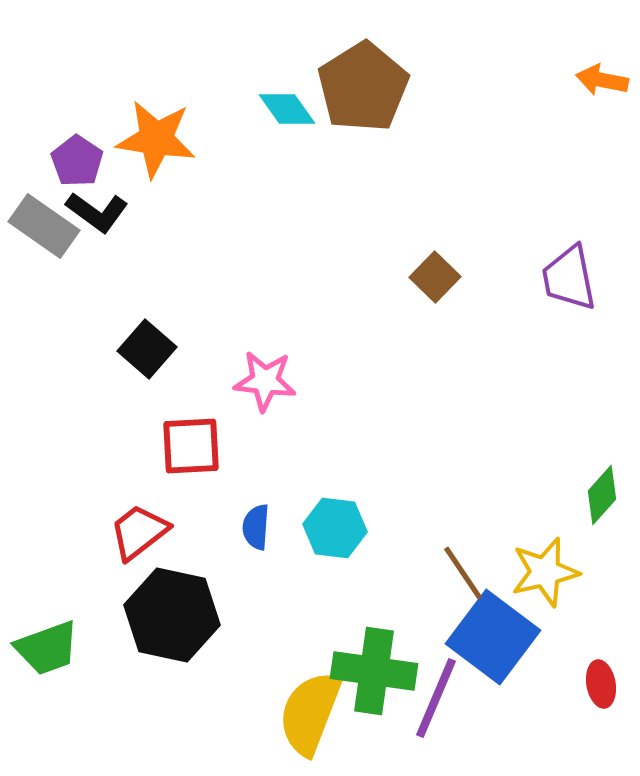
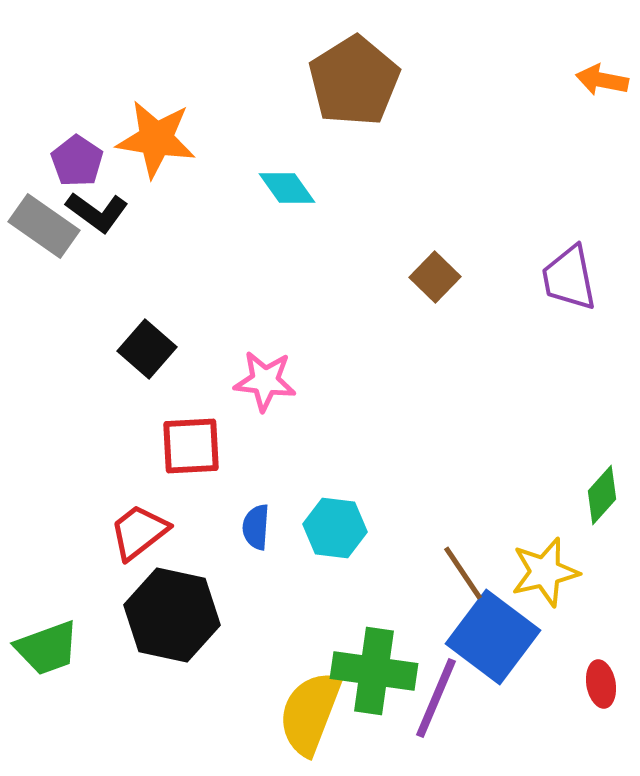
brown pentagon: moved 9 px left, 6 px up
cyan diamond: moved 79 px down
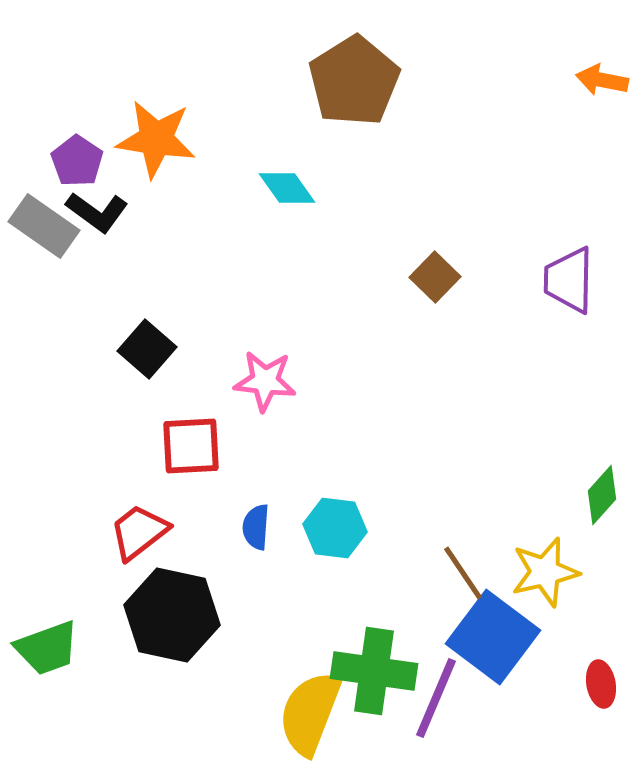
purple trapezoid: moved 2 px down; rotated 12 degrees clockwise
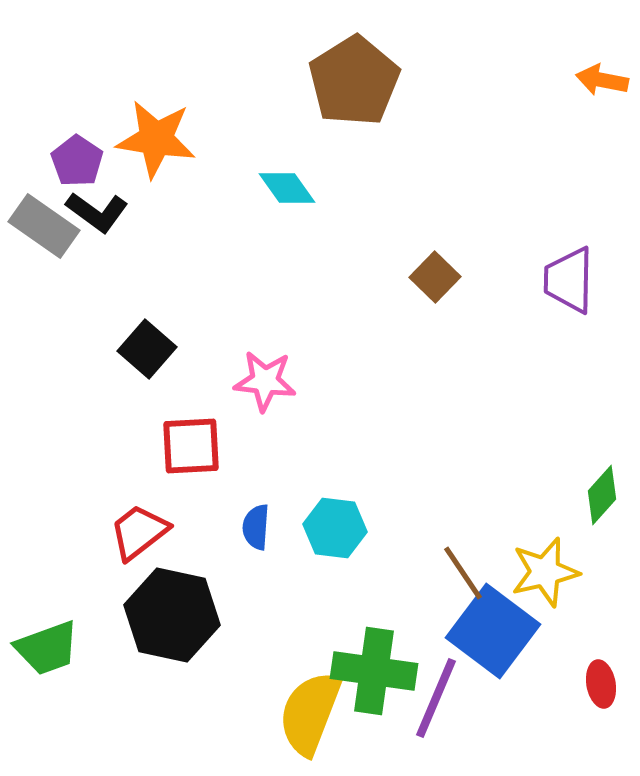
blue square: moved 6 px up
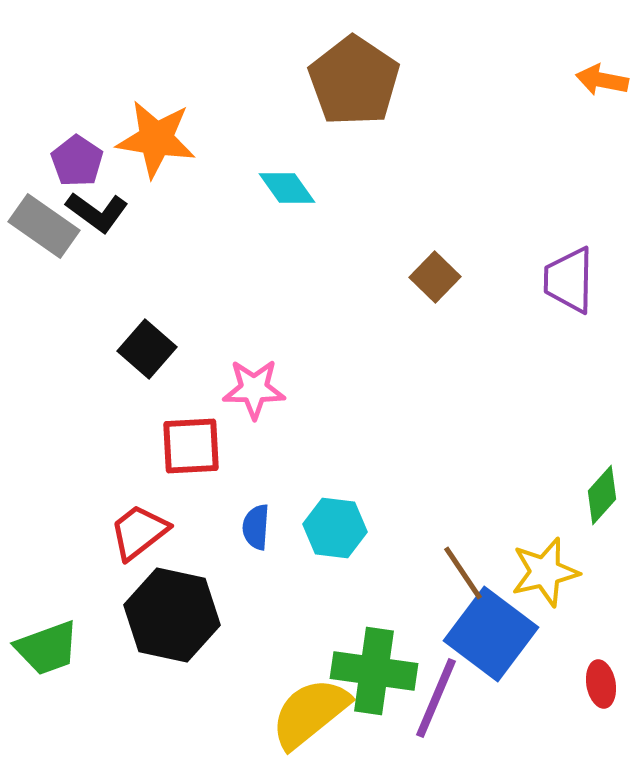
brown pentagon: rotated 6 degrees counterclockwise
pink star: moved 11 px left, 8 px down; rotated 6 degrees counterclockwise
blue square: moved 2 px left, 3 px down
yellow semicircle: rotated 30 degrees clockwise
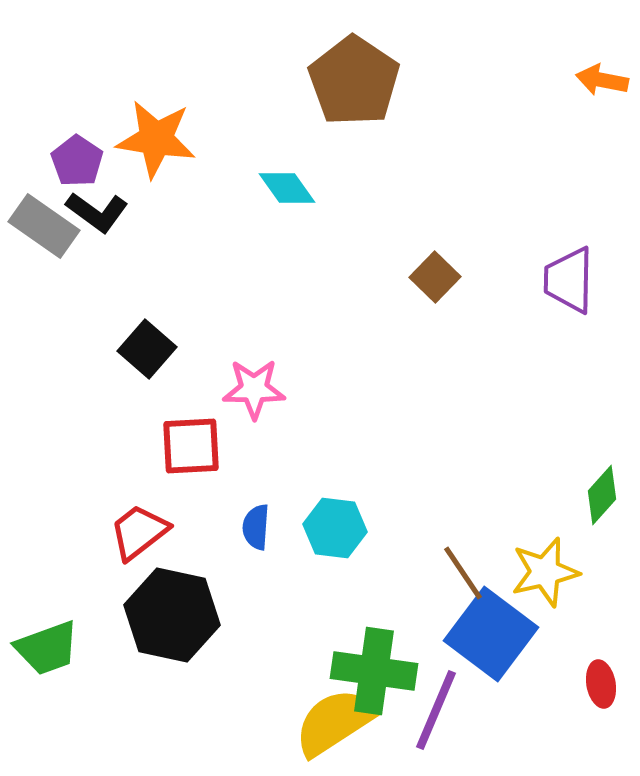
purple line: moved 12 px down
yellow semicircle: moved 25 px right, 9 px down; rotated 6 degrees clockwise
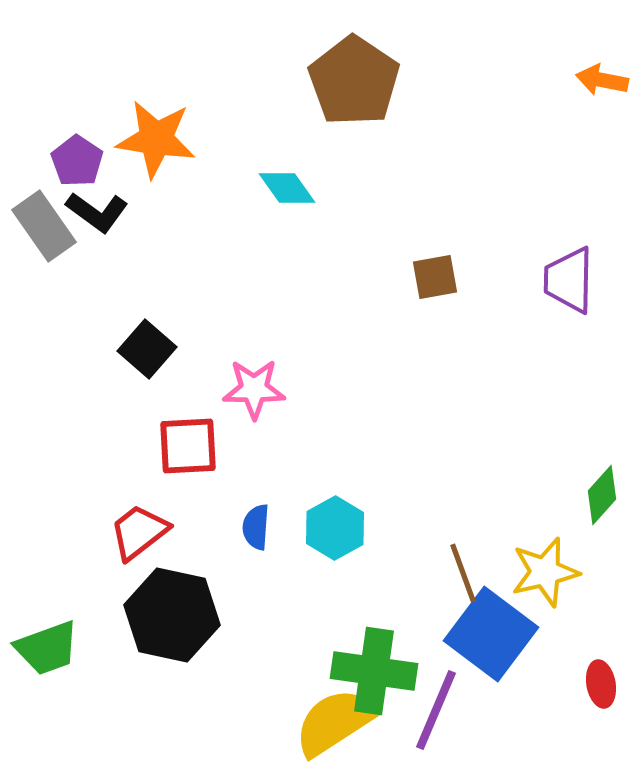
gray rectangle: rotated 20 degrees clockwise
brown square: rotated 36 degrees clockwise
red square: moved 3 px left
cyan hexagon: rotated 24 degrees clockwise
brown line: rotated 14 degrees clockwise
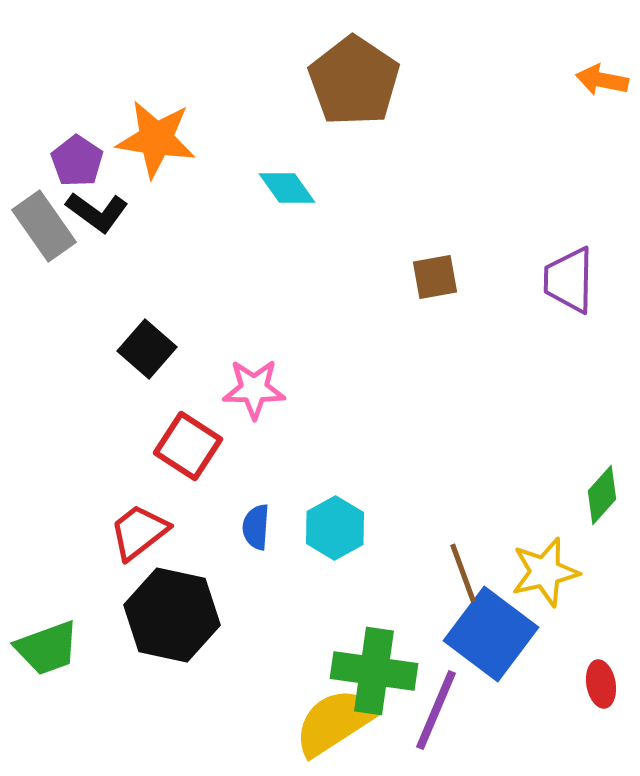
red square: rotated 36 degrees clockwise
